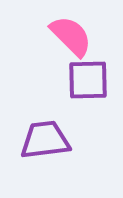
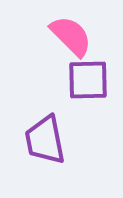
purple trapezoid: rotated 94 degrees counterclockwise
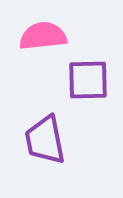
pink semicircle: moved 28 px left; rotated 51 degrees counterclockwise
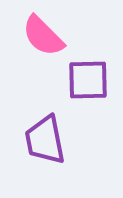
pink semicircle: rotated 129 degrees counterclockwise
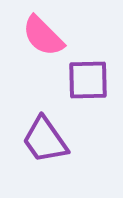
purple trapezoid: rotated 24 degrees counterclockwise
